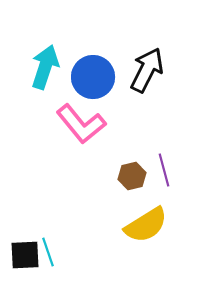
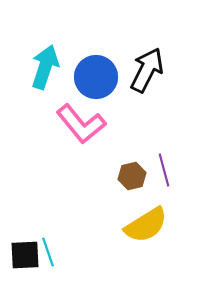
blue circle: moved 3 px right
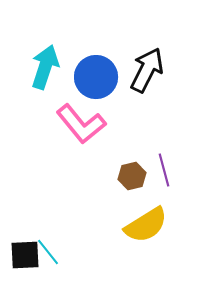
cyan line: rotated 20 degrees counterclockwise
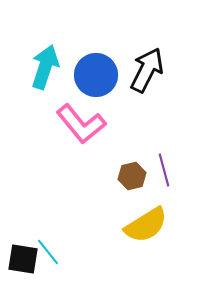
blue circle: moved 2 px up
black square: moved 2 px left, 4 px down; rotated 12 degrees clockwise
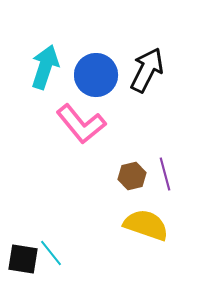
purple line: moved 1 px right, 4 px down
yellow semicircle: rotated 129 degrees counterclockwise
cyan line: moved 3 px right, 1 px down
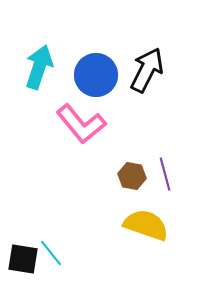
cyan arrow: moved 6 px left
brown hexagon: rotated 24 degrees clockwise
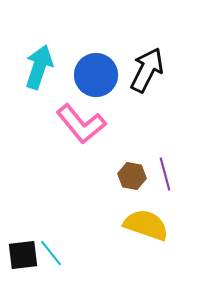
black square: moved 4 px up; rotated 16 degrees counterclockwise
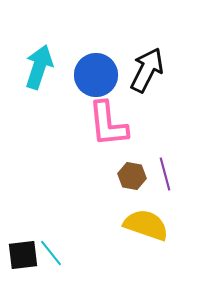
pink L-shape: moved 27 px right; rotated 33 degrees clockwise
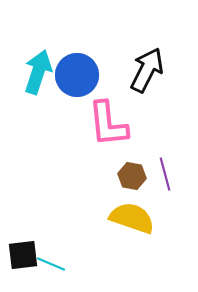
cyan arrow: moved 1 px left, 5 px down
blue circle: moved 19 px left
yellow semicircle: moved 14 px left, 7 px up
cyan line: moved 11 px down; rotated 28 degrees counterclockwise
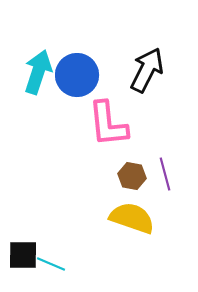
black square: rotated 8 degrees clockwise
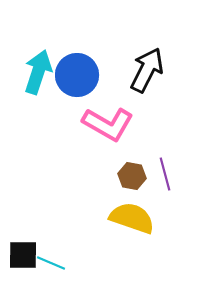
pink L-shape: rotated 54 degrees counterclockwise
cyan line: moved 1 px up
